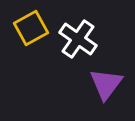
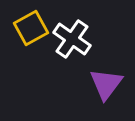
white cross: moved 6 px left
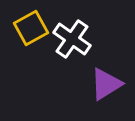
purple triangle: rotated 21 degrees clockwise
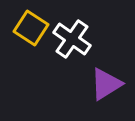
yellow square: rotated 28 degrees counterclockwise
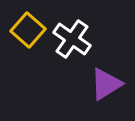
yellow square: moved 3 px left, 2 px down; rotated 8 degrees clockwise
